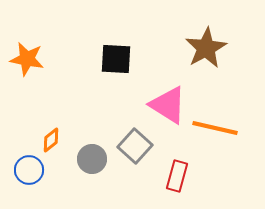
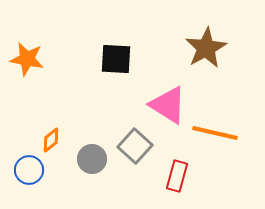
orange line: moved 5 px down
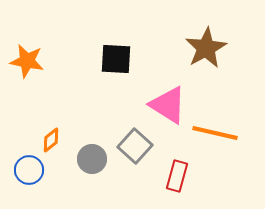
orange star: moved 2 px down
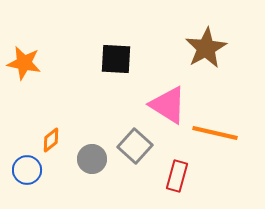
orange star: moved 3 px left, 2 px down
blue circle: moved 2 px left
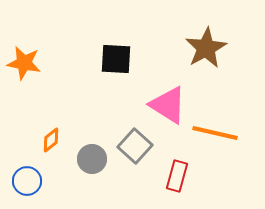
blue circle: moved 11 px down
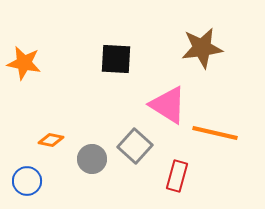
brown star: moved 4 px left; rotated 21 degrees clockwise
orange diamond: rotated 50 degrees clockwise
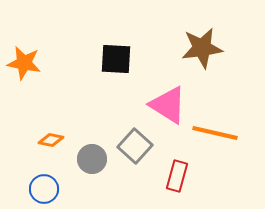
blue circle: moved 17 px right, 8 px down
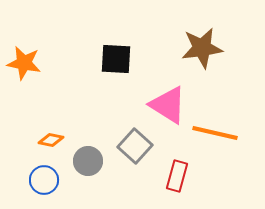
gray circle: moved 4 px left, 2 px down
blue circle: moved 9 px up
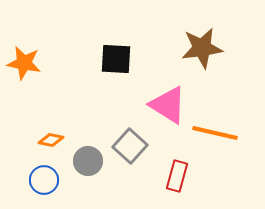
gray square: moved 5 px left
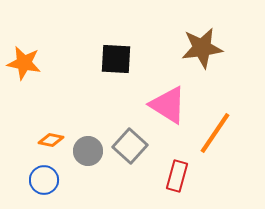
orange line: rotated 69 degrees counterclockwise
gray circle: moved 10 px up
